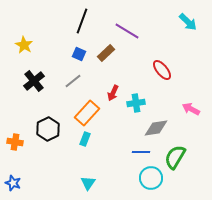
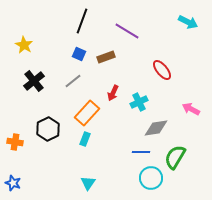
cyan arrow: rotated 18 degrees counterclockwise
brown rectangle: moved 4 px down; rotated 24 degrees clockwise
cyan cross: moved 3 px right, 1 px up; rotated 18 degrees counterclockwise
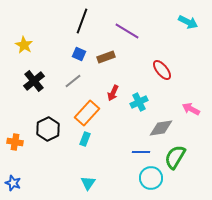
gray diamond: moved 5 px right
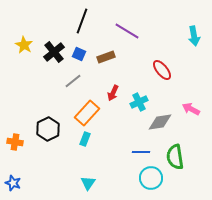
cyan arrow: moved 6 px right, 14 px down; rotated 54 degrees clockwise
black cross: moved 20 px right, 29 px up
gray diamond: moved 1 px left, 6 px up
green semicircle: rotated 40 degrees counterclockwise
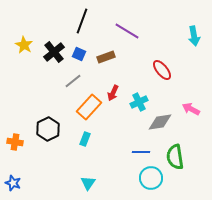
orange rectangle: moved 2 px right, 6 px up
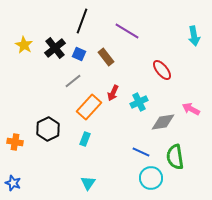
black cross: moved 1 px right, 4 px up
brown rectangle: rotated 72 degrees clockwise
gray diamond: moved 3 px right
blue line: rotated 24 degrees clockwise
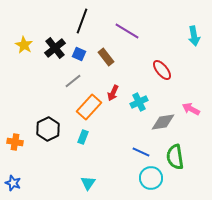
cyan rectangle: moved 2 px left, 2 px up
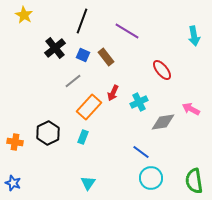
yellow star: moved 30 px up
blue square: moved 4 px right, 1 px down
black hexagon: moved 4 px down
blue line: rotated 12 degrees clockwise
green semicircle: moved 19 px right, 24 px down
